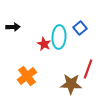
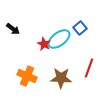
black arrow: moved 2 px down; rotated 40 degrees clockwise
cyan ellipse: moved 2 px down; rotated 50 degrees clockwise
red line: moved 1 px right, 1 px up
orange cross: rotated 30 degrees counterclockwise
brown star: moved 10 px left, 6 px up
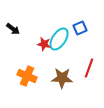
blue square: rotated 16 degrees clockwise
cyan ellipse: rotated 20 degrees counterclockwise
red star: rotated 16 degrees counterclockwise
brown star: moved 1 px right
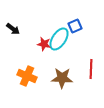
blue square: moved 5 px left, 2 px up
red line: moved 2 px right, 1 px down; rotated 18 degrees counterclockwise
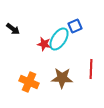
orange cross: moved 2 px right, 6 px down
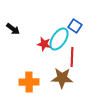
blue square: rotated 32 degrees counterclockwise
red line: moved 19 px left, 12 px up
orange cross: rotated 24 degrees counterclockwise
